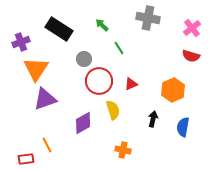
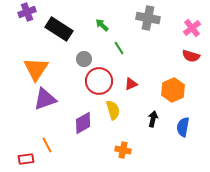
purple cross: moved 6 px right, 30 px up
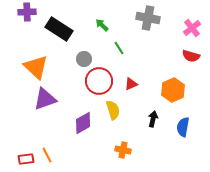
purple cross: rotated 18 degrees clockwise
orange triangle: moved 2 px up; rotated 20 degrees counterclockwise
orange line: moved 10 px down
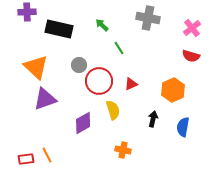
black rectangle: rotated 20 degrees counterclockwise
gray circle: moved 5 px left, 6 px down
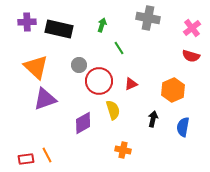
purple cross: moved 10 px down
green arrow: rotated 64 degrees clockwise
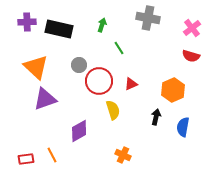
black arrow: moved 3 px right, 2 px up
purple diamond: moved 4 px left, 8 px down
orange cross: moved 5 px down; rotated 14 degrees clockwise
orange line: moved 5 px right
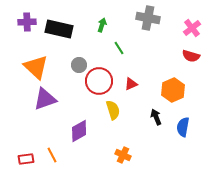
black arrow: rotated 35 degrees counterclockwise
